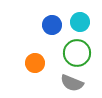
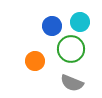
blue circle: moved 1 px down
green circle: moved 6 px left, 4 px up
orange circle: moved 2 px up
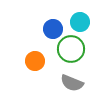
blue circle: moved 1 px right, 3 px down
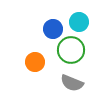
cyan circle: moved 1 px left
green circle: moved 1 px down
orange circle: moved 1 px down
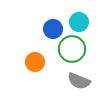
green circle: moved 1 px right, 1 px up
gray semicircle: moved 7 px right, 2 px up
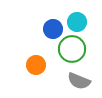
cyan circle: moved 2 px left
orange circle: moved 1 px right, 3 px down
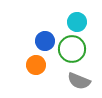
blue circle: moved 8 px left, 12 px down
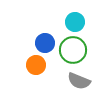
cyan circle: moved 2 px left
blue circle: moved 2 px down
green circle: moved 1 px right, 1 px down
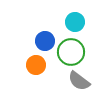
blue circle: moved 2 px up
green circle: moved 2 px left, 2 px down
gray semicircle: rotated 15 degrees clockwise
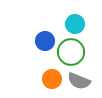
cyan circle: moved 2 px down
orange circle: moved 16 px right, 14 px down
gray semicircle: rotated 15 degrees counterclockwise
